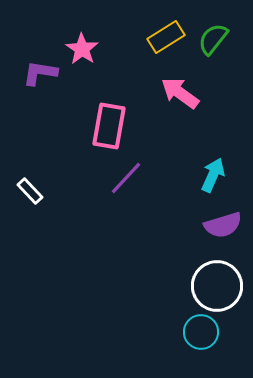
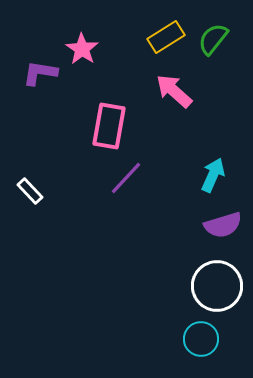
pink arrow: moved 6 px left, 2 px up; rotated 6 degrees clockwise
cyan circle: moved 7 px down
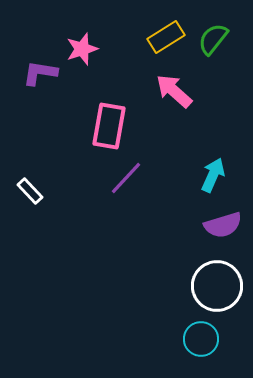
pink star: rotated 20 degrees clockwise
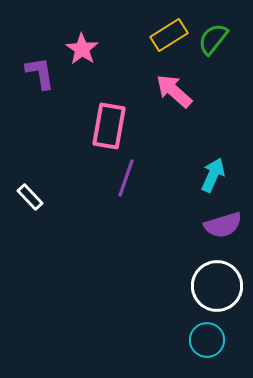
yellow rectangle: moved 3 px right, 2 px up
pink star: rotated 20 degrees counterclockwise
purple L-shape: rotated 72 degrees clockwise
purple line: rotated 24 degrees counterclockwise
white rectangle: moved 6 px down
cyan circle: moved 6 px right, 1 px down
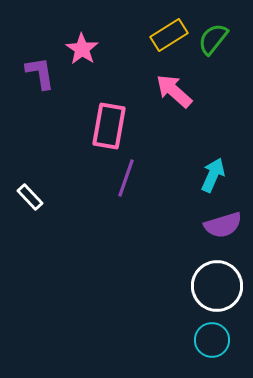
cyan circle: moved 5 px right
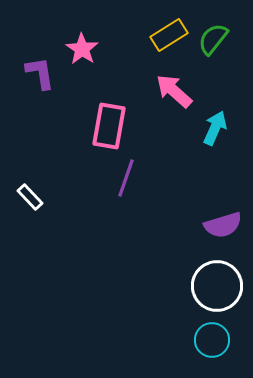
cyan arrow: moved 2 px right, 47 px up
